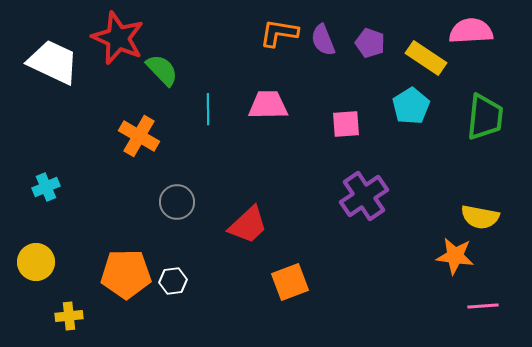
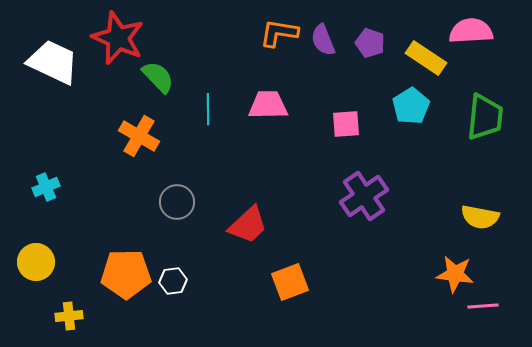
green semicircle: moved 4 px left, 7 px down
orange star: moved 18 px down
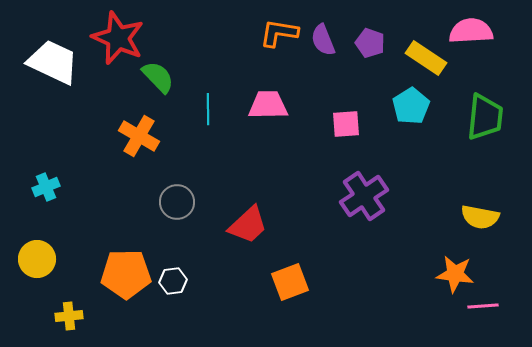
yellow circle: moved 1 px right, 3 px up
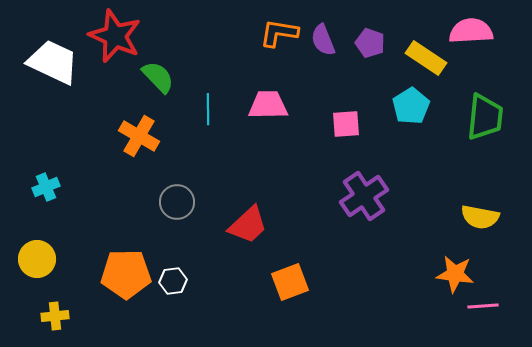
red star: moved 3 px left, 2 px up
yellow cross: moved 14 px left
